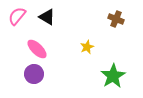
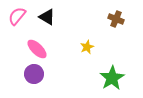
green star: moved 1 px left, 2 px down
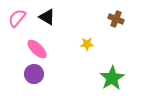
pink semicircle: moved 2 px down
yellow star: moved 3 px up; rotated 24 degrees clockwise
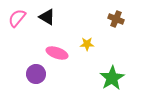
pink ellipse: moved 20 px right, 4 px down; rotated 25 degrees counterclockwise
purple circle: moved 2 px right
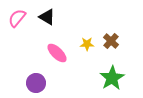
brown cross: moved 5 px left, 22 px down; rotated 21 degrees clockwise
pink ellipse: rotated 25 degrees clockwise
purple circle: moved 9 px down
